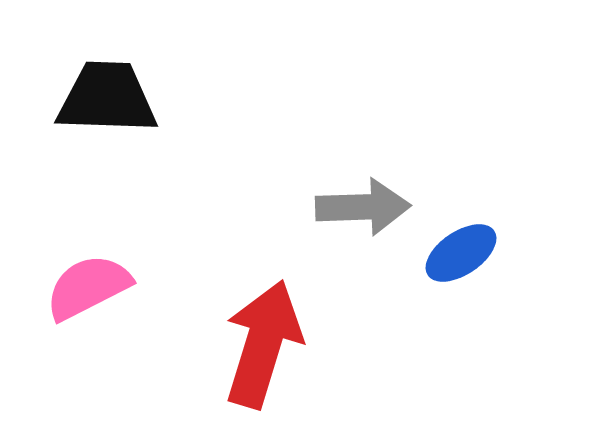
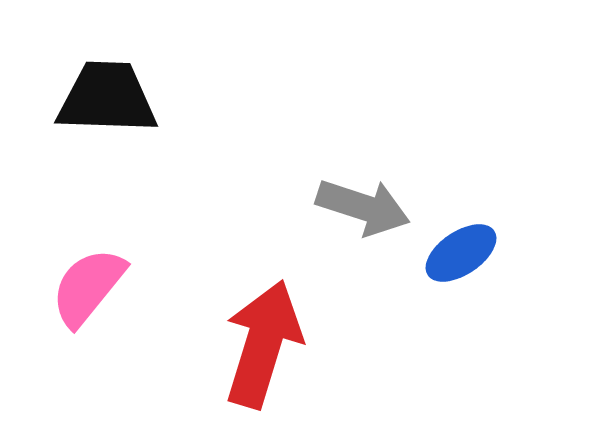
gray arrow: rotated 20 degrees clockwise
pink semicircle: rotated 24 degrees counterclockwise
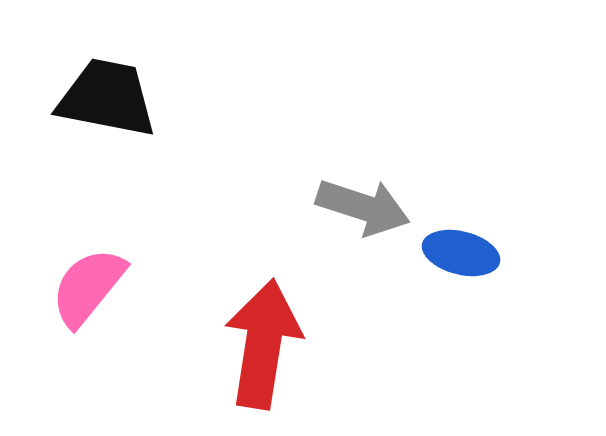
black trapezoid: rotated 9 degrees clockwise
blue ellipse: rotated 48 degrees clockwise
red arrow: rotated 8 degrees counterclockwise
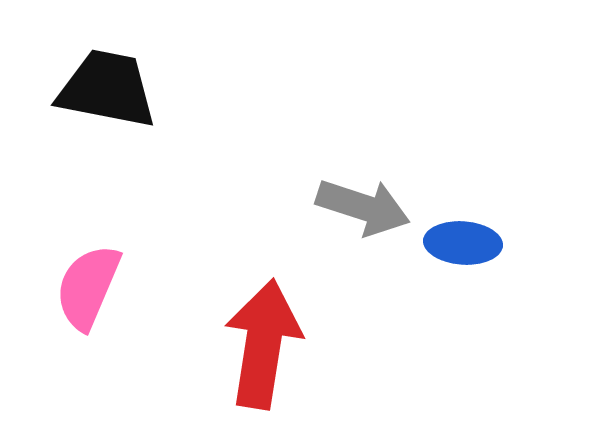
black trapezoid: moved 9 px up
blue ellipse: moved 2 px right, 10 px up; rotated 10 degrees counterclockwise
pink semicircle: rotated 16 degrees counterclockwise
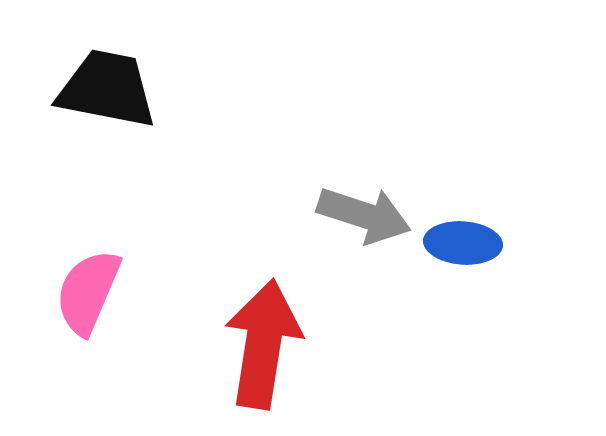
gray arrow: moved 1 px right, 8 px down
pink semicircle: moved 5 px down
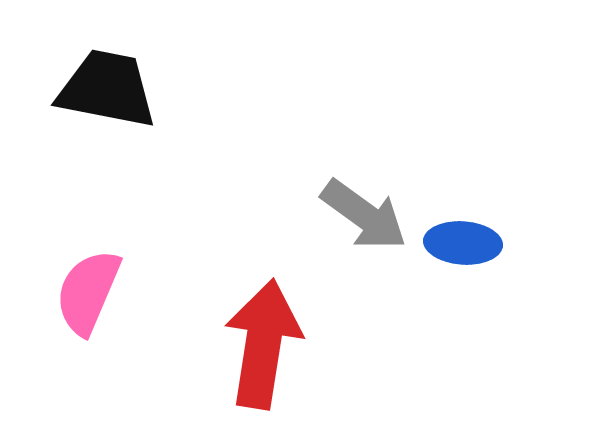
gray arrow: rotated 18 degrees clockwise
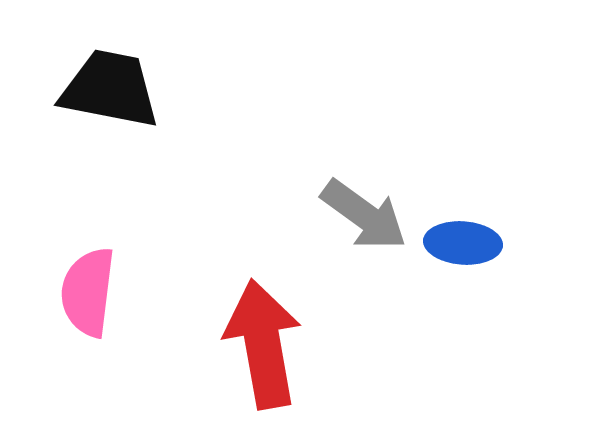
black trapezoid: moved 3 px right
pink semicircle: rotated 16 degrees counterclockwise
red arrow: rotated 19 degrees counterclockwise
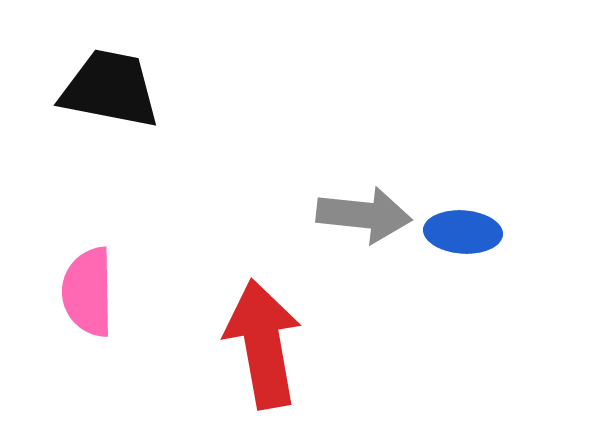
gray arrow: rotated 30 degrees counterclockwise
blue ellipse: moved 11 px up
pink semicircle: rotated 8 degrees counterclockwise
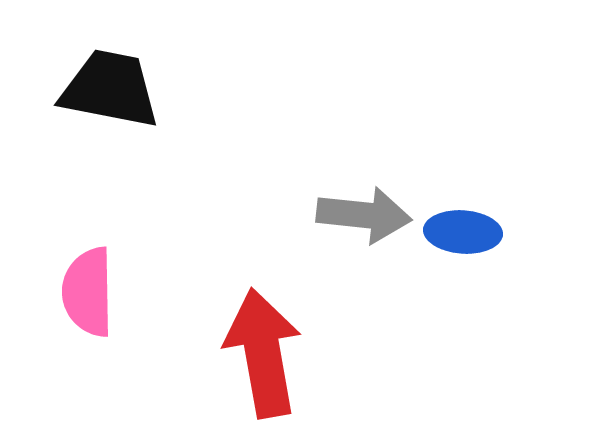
red arrow: moved 9 px down
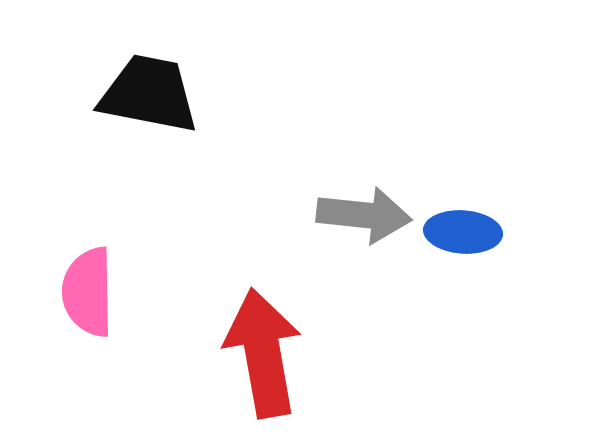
black trapezoid: moved 39 px right, 5 px down
